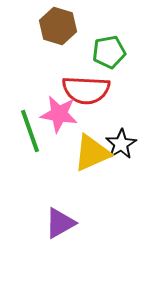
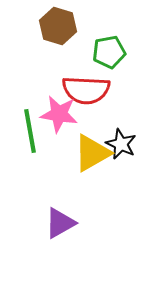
green line: rotated 9 degrees clockwise
black star: rotated 16 degrees counterclockwise
yellow triangle: rotated 6 degrees counterclockwise
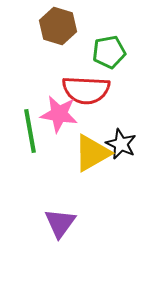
purple triangle: rotated 24 degrees counterclockwise
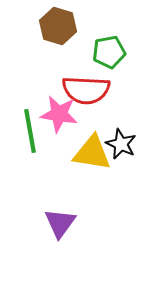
yellow triangle: rotated 39 degrees clockwise
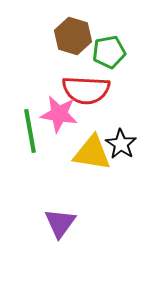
brown hexagon: moved 15 px right, 10 px down
black star: rotated 8 degrees clockwise
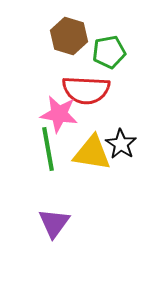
brown hexagon: moved 4 px left
green line: moved 18 px right, 18 px down
purple triangle: moved 6 px left
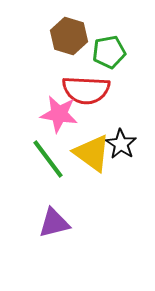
green line: moved 10 px down; rotated 27 degrees counterclockwise
yellow triangle: rotated 27 degrees clockwise
purple triangle: rotated 40 degrees clockwise
